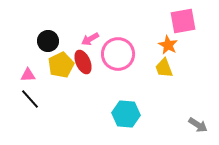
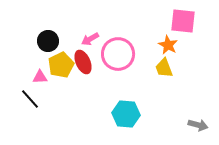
pink square: rotated 16 degrees clockwise
pink triangle: moved 12 px right, 2 px down
gray arrow: rotated 18 degrees counterclockwise
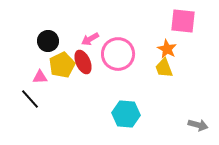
orange star: moved 1 px left, 4 px down
yellow pentagon: moved 1 px right
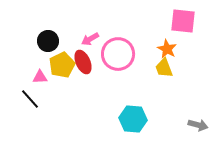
cyan hexagon: moved 7 px right, 5 px down
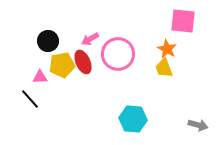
yellow pentagon: rotated 15 degrees clockwise
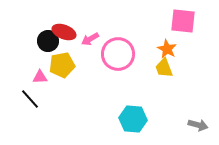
red ellipse: moved 19 px left, 30 px up; rotated 45 degrees counterclockwise
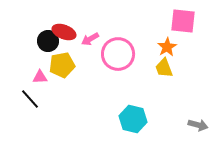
orange star: moved 2 px up; rotated 12 degrees clockwise
cyan hexagon: rotated 8 degrees clockwise
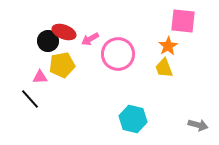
orange star: moved 1 px right, 1 px up
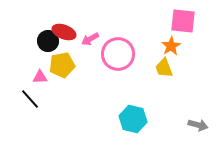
orange star: moved 3 px right
